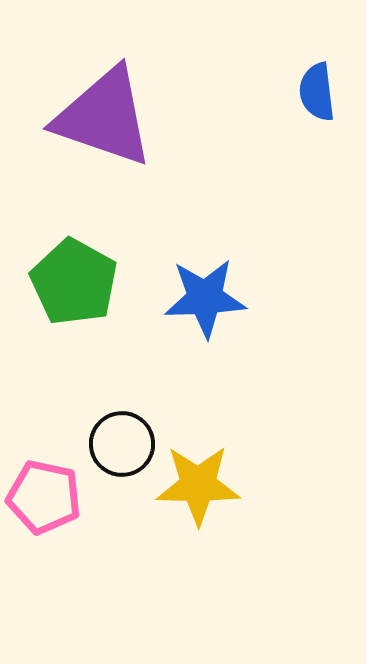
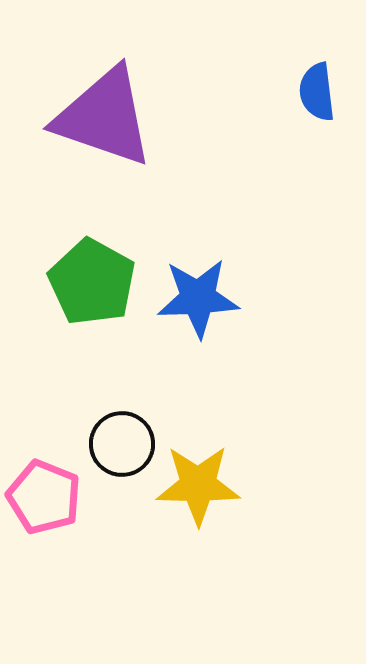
green pentagon: moved 18 px right
blue star: moved 7 px left
pink pentagon: rotated 10 degrees clockwise
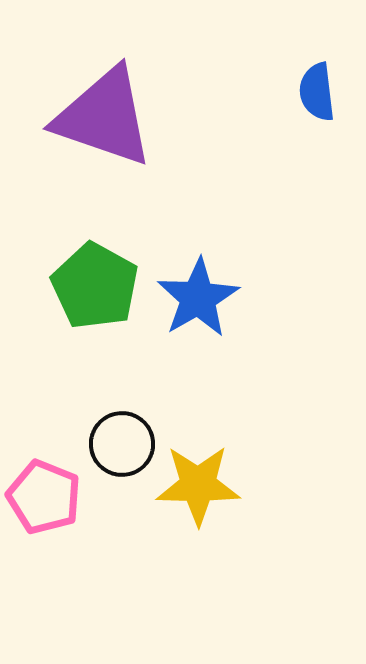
green pentagon: moved 3 px right, 4 px down
blue star: rotated 28 degrees counterclockwise
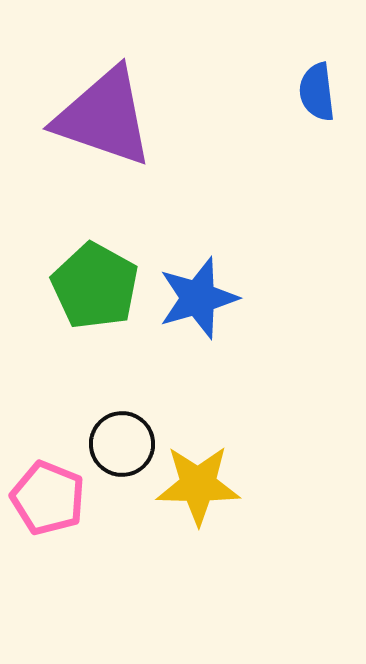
blue star: rotated 14 degrees clockwise
pink pentagon: moved 4 px right, 1 px down
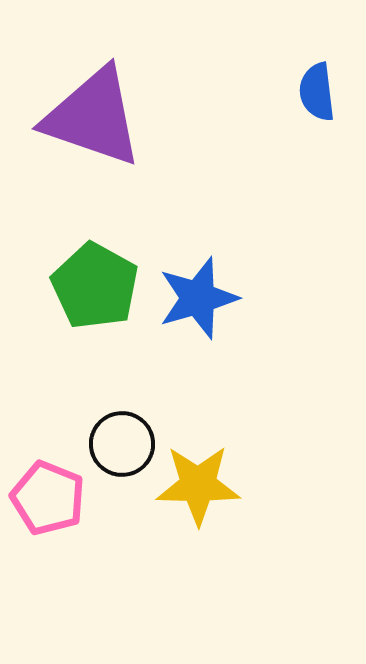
purple triangle: moved 11 px left
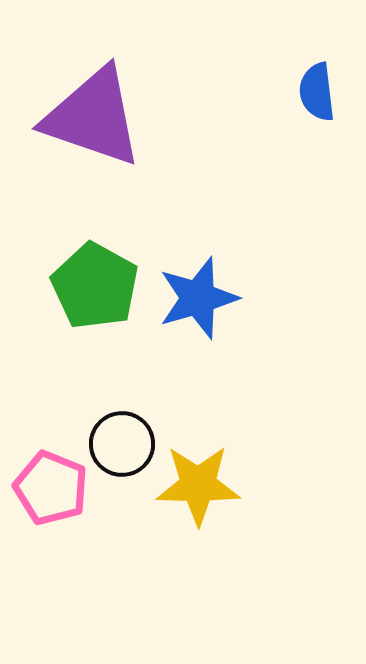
pink pentagon: moved 3 px right, 10 px up
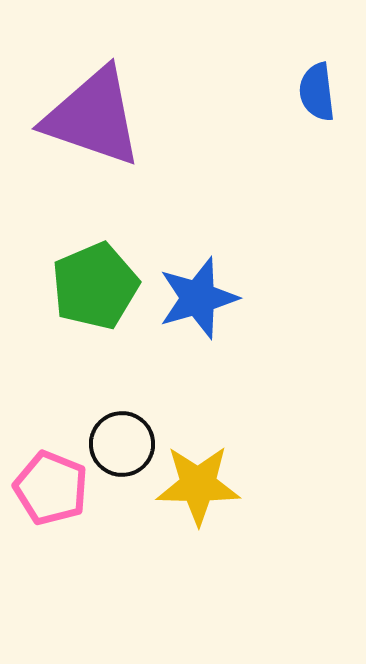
green pentagon: rotated 20 degrees clockwise
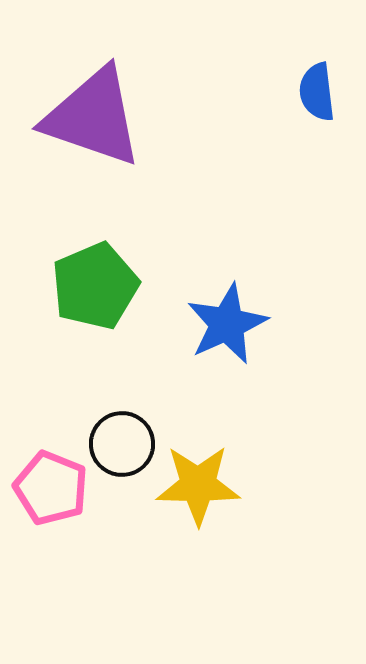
blue star: moved 29 px right, 26 px down; rotated 8 degrees counterclockwise
